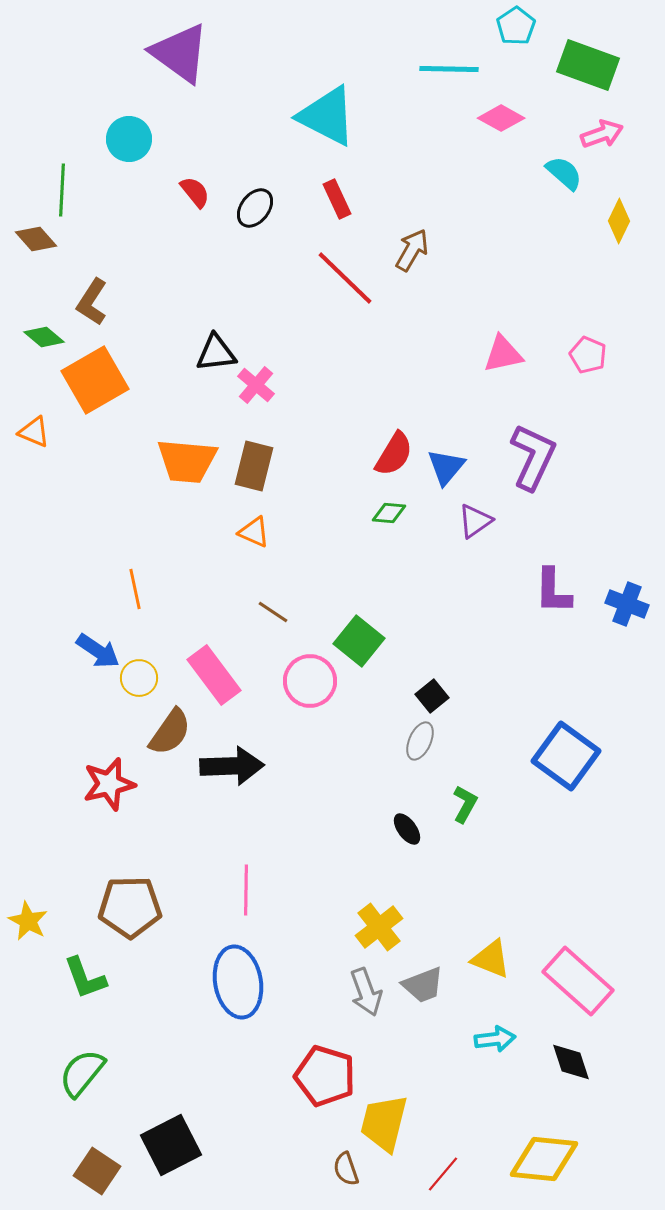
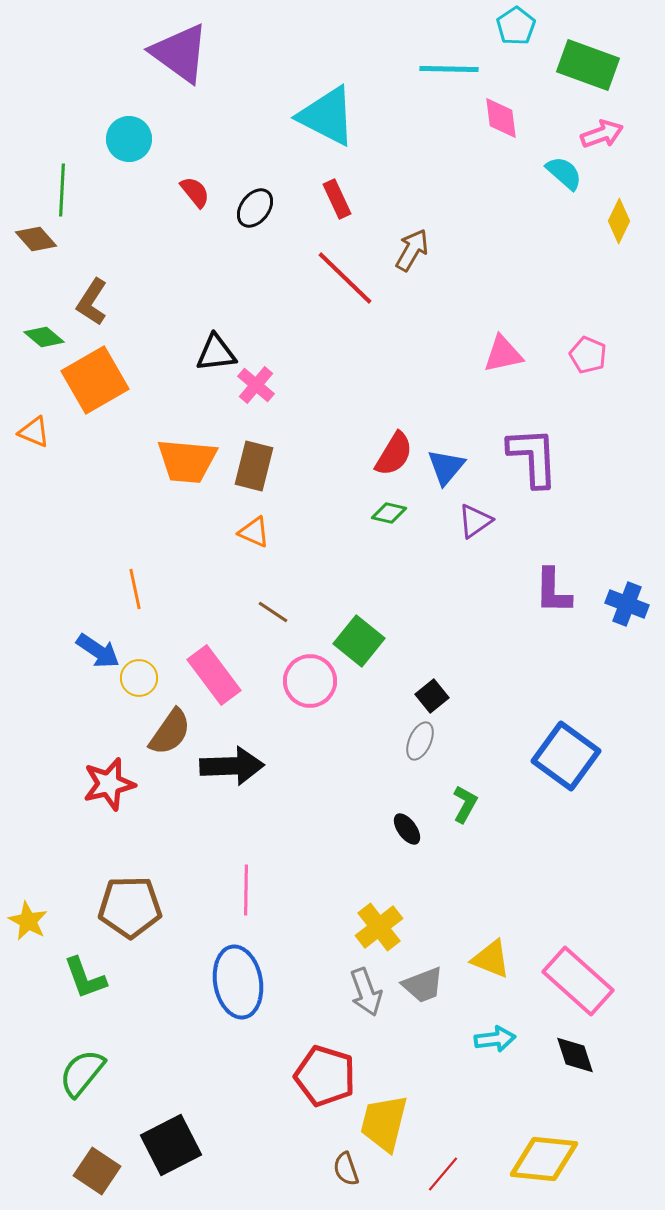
pink diamond at (501, 118): rotated 54 degrees clockwise
purple L-shape at (533, 457): rotated 28 degrees counterclockwise
green diamond at (389, 513): rotated 8 degrees clockwise
black diamond at (571, 1062): moved 4 px right, 7 px up
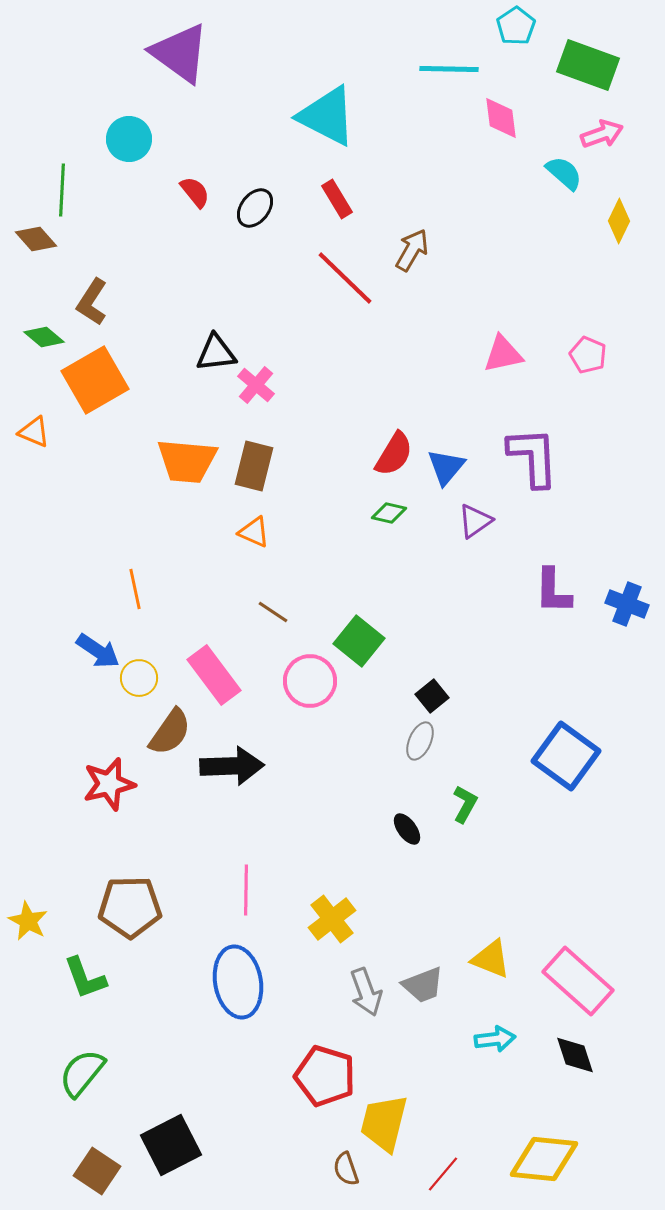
red rectangle at (337, 199): rotated 6 degrees counterclockwise
yellow cross at (379, 927): moved 47 px left, 8 px up
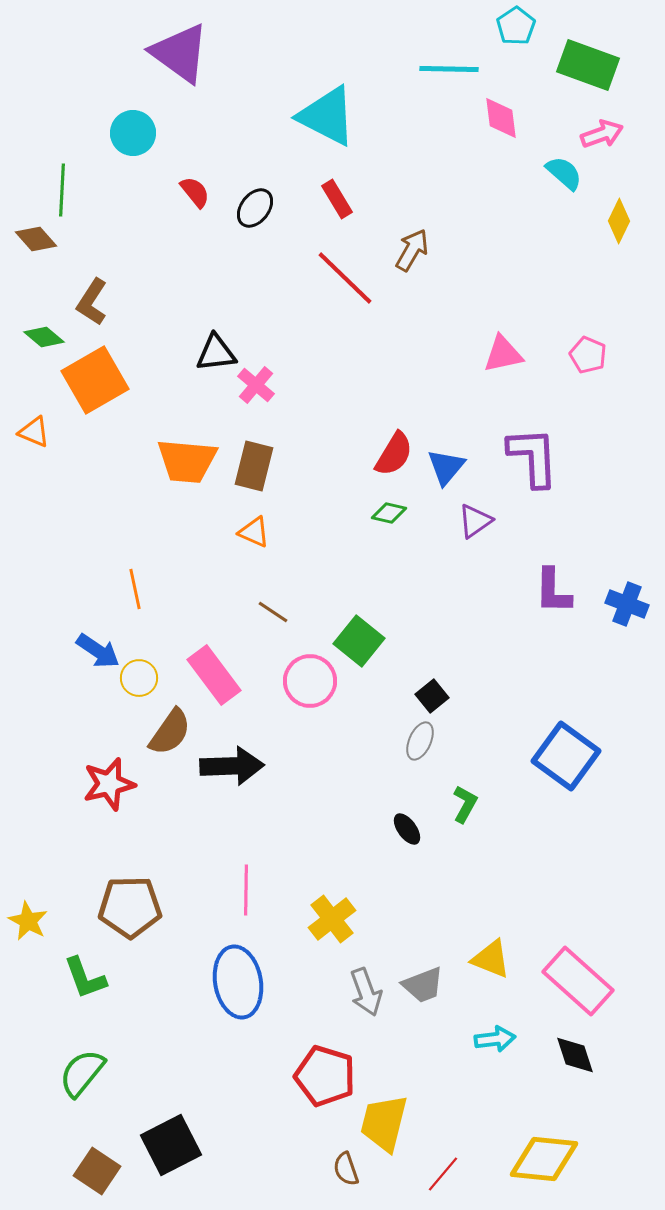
cyan circle at (129, 139): moved 4 px right, 6 px up
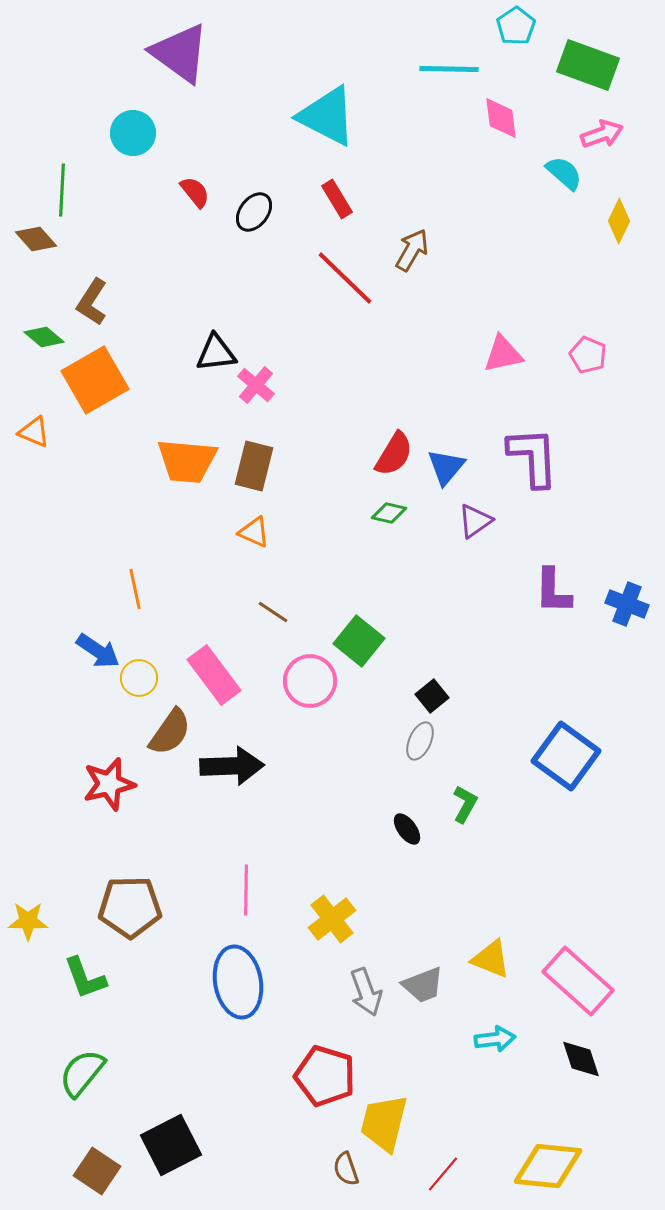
black ellipse at (255, 208): moved 1 px left, 4 px down
yellow star at (28, 921): rotated 27 degrees counterclockwise
black diamond at (575, 1055): moved 6 px right, 4 px down
yellow diamond at (544, 1159): moved 4 px right, 7 px down
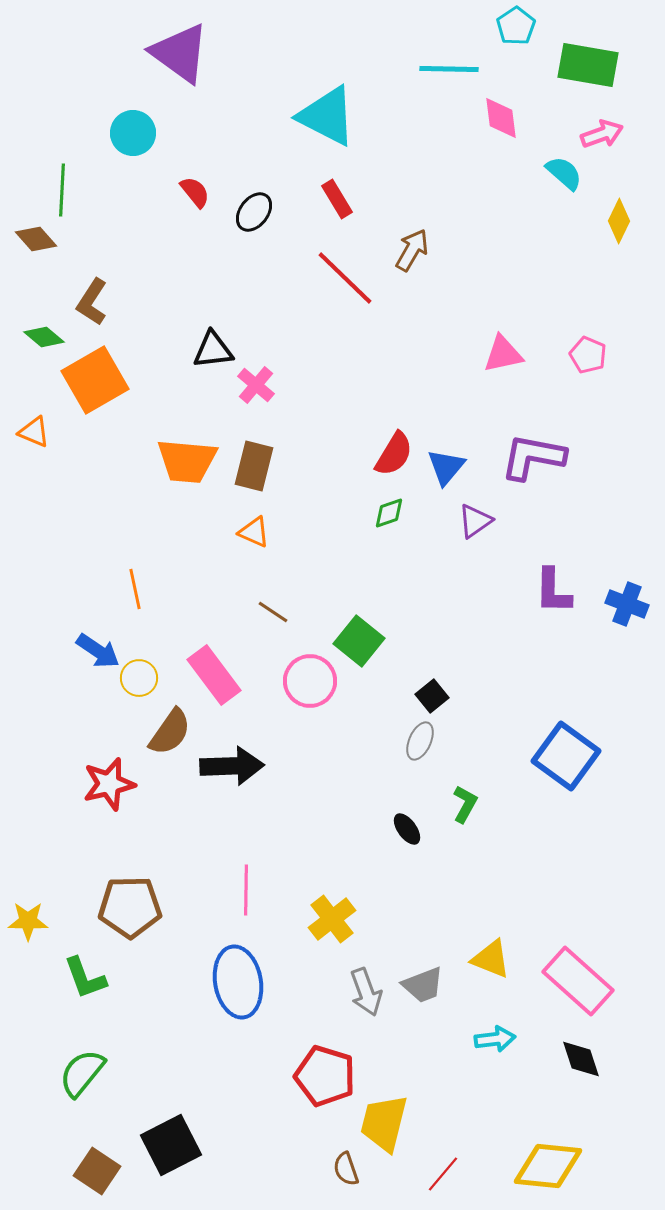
green rectangle at (588, 65): rotated 10 degrees counterclockwise
black triangle at (216, 353): moved 3 px left, 3 px up
purple L-shape at (533, 457): rotated 76 degrees counterclockwise
green diamond at (389, 513): rotated 32 degrees counterclockwise
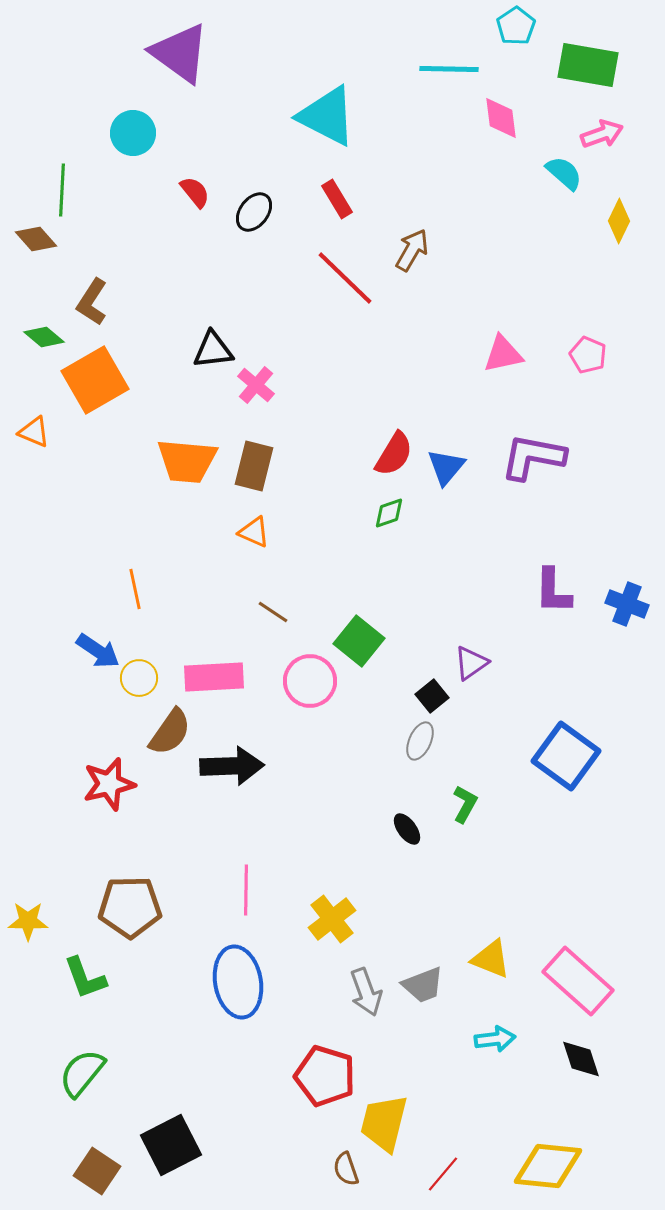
purple triangle at (475, 521): moved 4 px left, 142 px down
pink rectangle at (214, 675): moved 2 px down; rotated 56 degrees counterclockwise
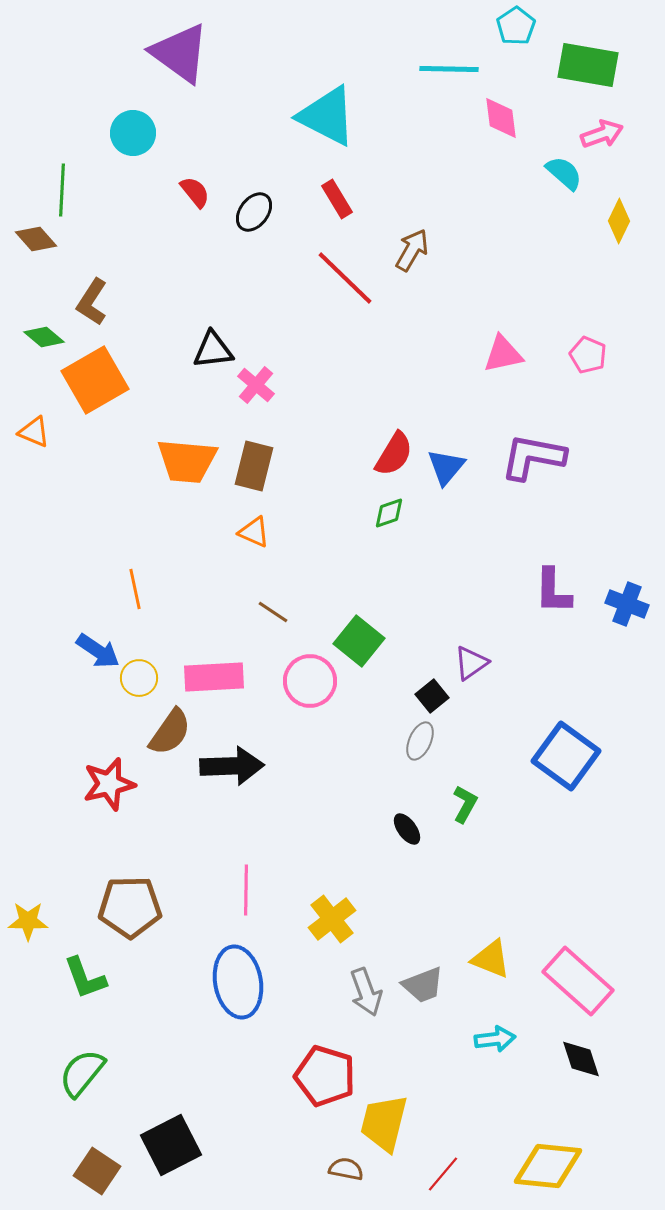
brown semicircle at (346, 1169): rotated 120 degrees clockwise
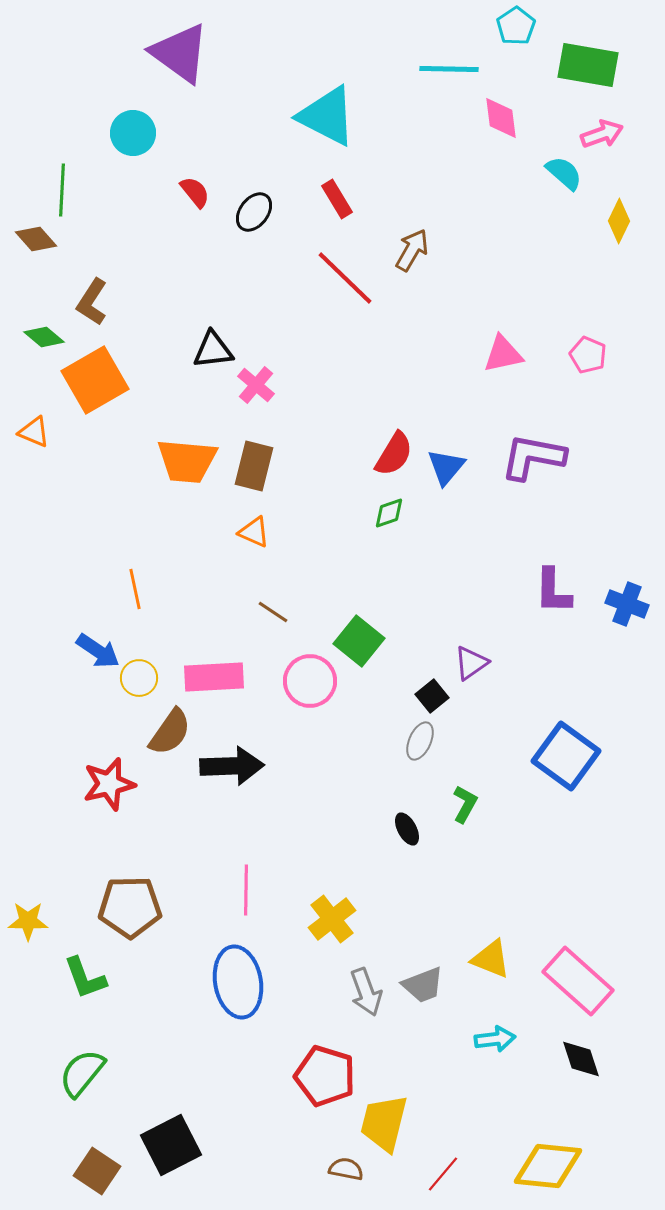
black ellipse at (407, 829): rotated 8 degrees clockwise
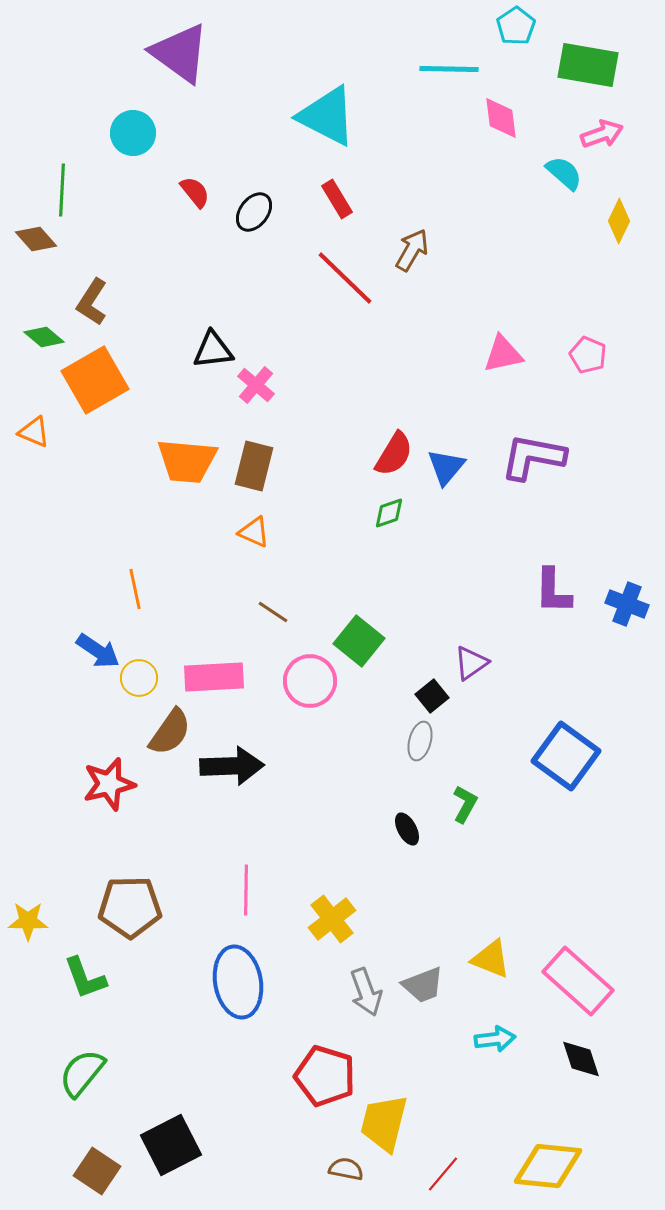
gray ellipse at (420, 741): rotated 9 degrees counterclockwise
